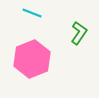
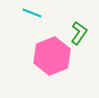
pink hexagon: moved 20 px right, 3 px up
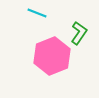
cyan line: moved 5 px right
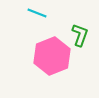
green L-shape: moved 1 px right, 2 px down; rotated 15 degrees counterclockwise
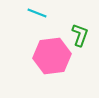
pink hexagon: rotated 15 degrees clockwise
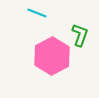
pink hexagon: rotated 21 degrees counterclockwise
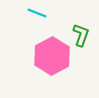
green L-shape: moved 1 px right
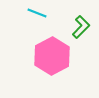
green L-shape: moved 8 px up; rotated 25 degrees clockwise
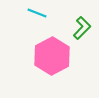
green L-shape: moved 1 px right, 1 px down
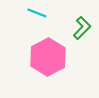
pink hexagon: moved 4 px left, 1 px down
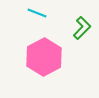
pink hexagon: moved 4 px left
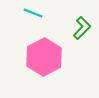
cyan line: moved 4 px left
